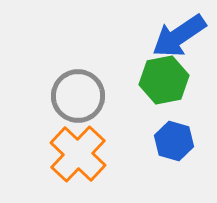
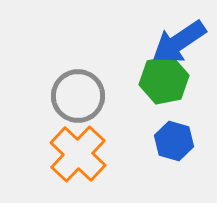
blue arrow: moved 6 px down
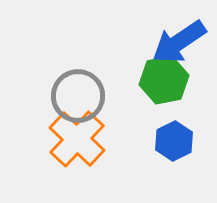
blue hexagon: rotated 18 degrees clockwise
orange cross: moved 1 px left, 15 px up
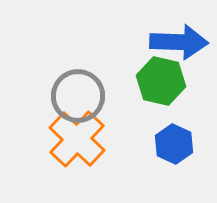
blue arrow: rotated 144 degrees counterclockwise
green hexagon: moved 3 px left, 1 px down; rotated 24 degrees clockwise
blue hexagon: moved 3 px down; rotated 9 degrees counterclockwise
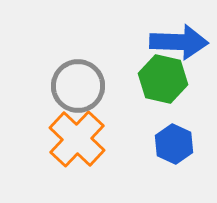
green hexagon: moved 2 px right, 2 px up
gray circle: moved 10 px up
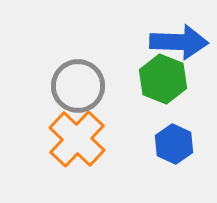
green hexagon: rotated 9 degrees clockwise
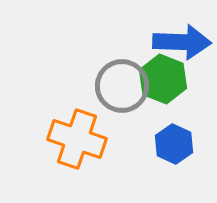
blue arrow: moved 3 px right
gray circle: moved 44 px right
orange cross: rotated 24 degrees counterclockwise
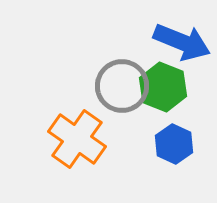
blue arrow: rotated 20 degrees clockwise
green hexagon: moved 8 px down
orange cross: rotated 16 degrees clockwise
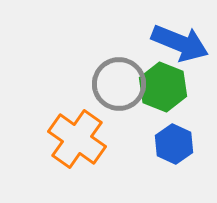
blue arrow: moved 2 px left, 1 px down
gray circle: moved 3 px left, 2 px up
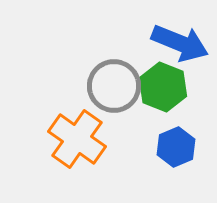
gray circle: moved 5 px left, 2 px down
blue hexagon: moved 2 px right, 3 px down; rotated 12 degrees clockwise
